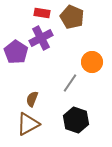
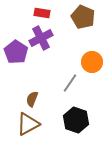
brown pentagon: moved 11 px right
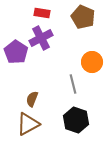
gray line: moved 3 px right, 1 px down; rotated 48 degrees counterclockwise
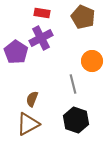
orange circle: moved 1 px up
